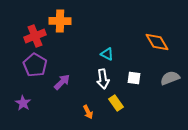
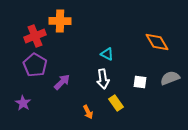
white square: moved 6 px right, 4 px down
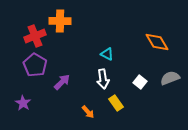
white square: rotated 32 degrees clockwise
orange arrow: rotated 16 degrees counterclockwise
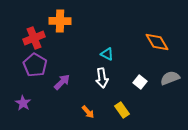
red cross: moved 1 px left, 2 px down
white arrow: moved 1 px left, 1 px up
yellow rectangle: moved 6 px right, 7 px down
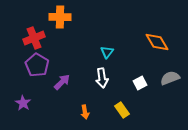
orange cross: moved 4 px up
cyan triangle: moved 2 px up; rotated 40 degrees clockwise
purple pentagon: moved 2 px right
white square: moved 1 px down; rotated 24 degrees clockwise
orange arrow: moved 3 px left; rotated 32 degrees clockwise
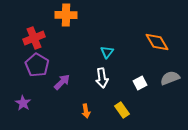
orange cross: moved 6 px right, 2 px up
orange arrow: moved 1 px right, 1 px up
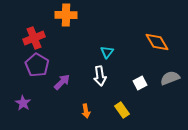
white arrow: moved 2 px left, 2 px up
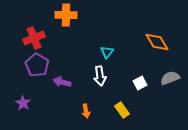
purple arrow: rotated 120 degrees counterclockwise
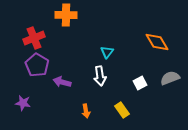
purple star: rotated 21 degrees counterclockwise
